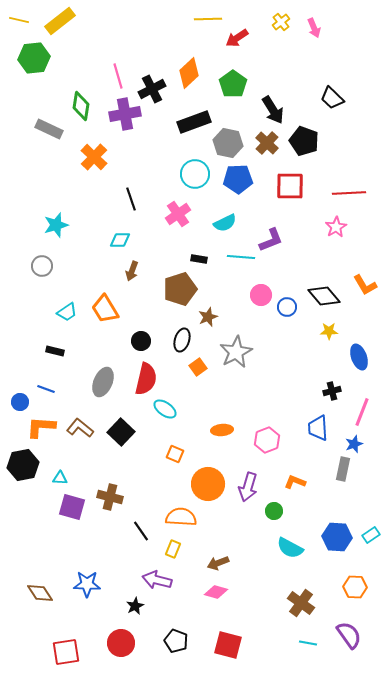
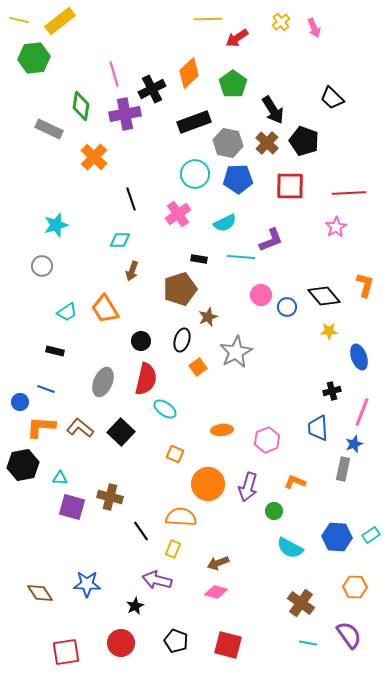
pink line at (118, 76): moved 4 px left, 2 px up
orange L-shape at (365, 285): rotated 135 degrees counterclockwise
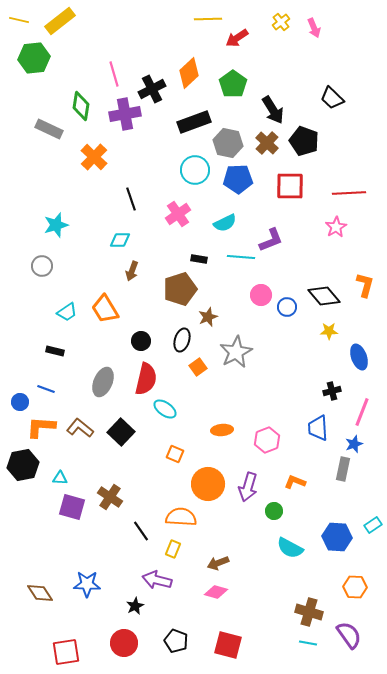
cyan circle at (195, 174): moved 4 px up
brown cross at (110, 497): rotated 20 degrees clockwise
cyan rectangle at (371, 535): moved 2 px right, 10 px up
brown cross at (301, 603): moved 8 px right, 9 px down; rotated 20 degrees counterclockwise
red circle at (121, 643): moved 3 px right
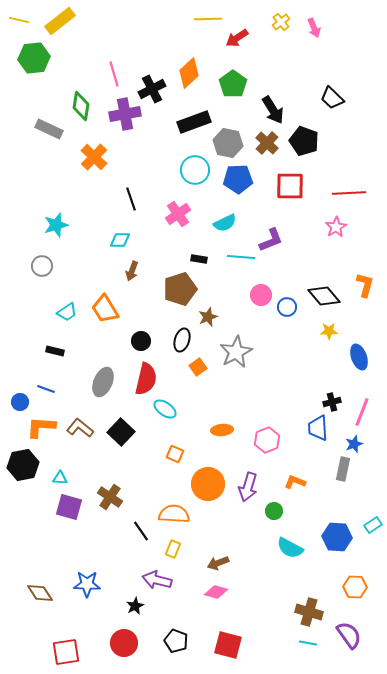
black cross at (332, 391): moved 11 px down
purple square at (72, 507): moved 3 px left
orange semicircle at (181, 517): moved 7 px left, 3 px up
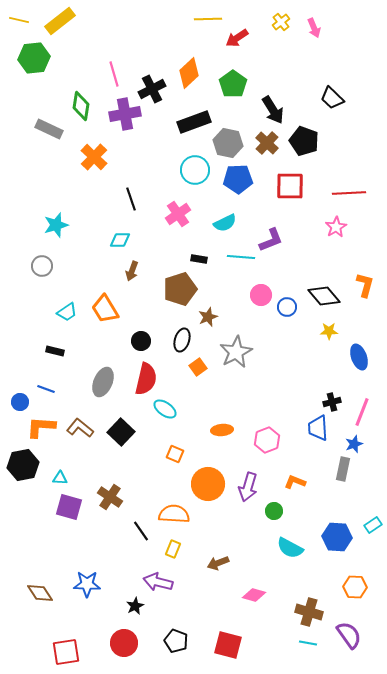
purple arrow at (157, 580): moved 1 px right, 2 px down
pink diamond at (216, 592): moved 38 px right, 3 px down
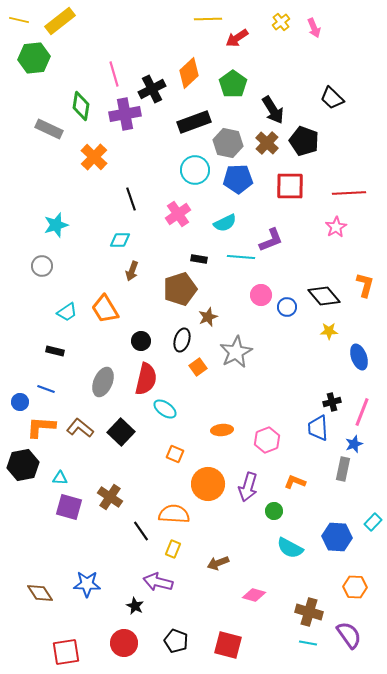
cyan rectangle at (373, 525): moved 3 px up; rotated 12 degrees counterclockwise
black star at (135, 606): rotated 18 degrees counterclockwise
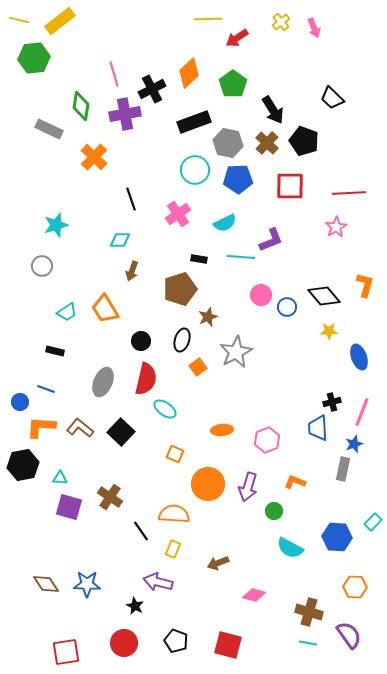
brown diamond at (40, 593): moved 6 px right, 9 px up
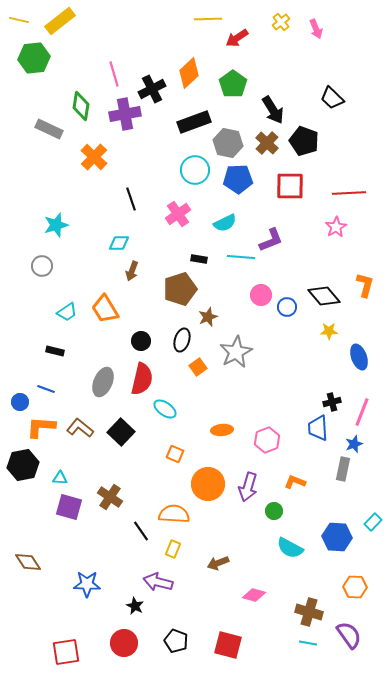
pink arrow at (314, 28): moved 2 px right, 1 px down
cyan diamond at (120, 240): moved 1 px left, 3 px down
red semicircle at (146, 379): moved 4 px left
brown diamond at (46, 584): moved 18 px left, 22 px up
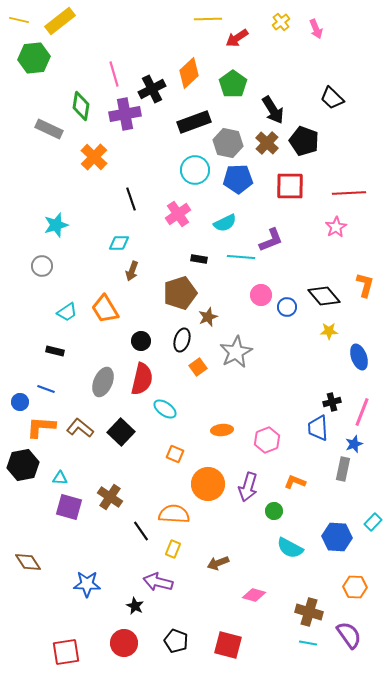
brown pentagon at (180, 289): moved 4 px down
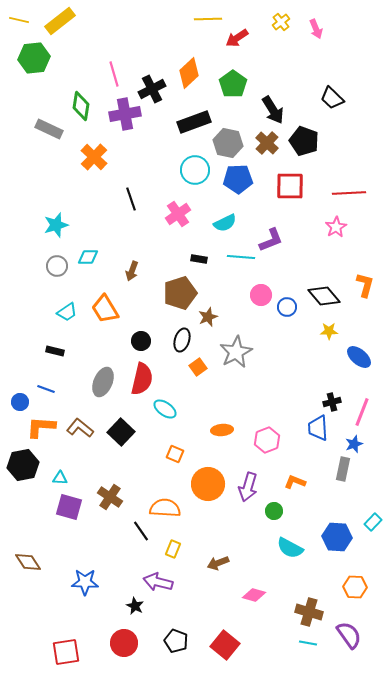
cyan diamond at (119, 243): moved 31 px left, 14 px down
gray circle at (42, 266): moved 15 px right
blue ellipse at (359, 357): rotated 30 degrees counterclockwise
orange semicircle at (174, 514): moved 9 px left, 6 px up
blue star at (87, 584): moved 2 px left, 2 px up
red square at (228, 645): moved 3 px left; rotated 24 degrees clockwise
